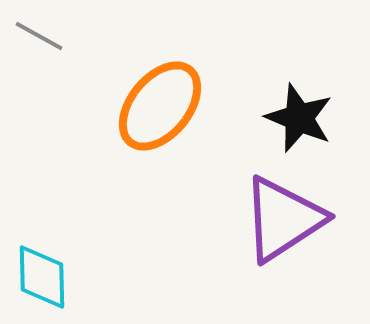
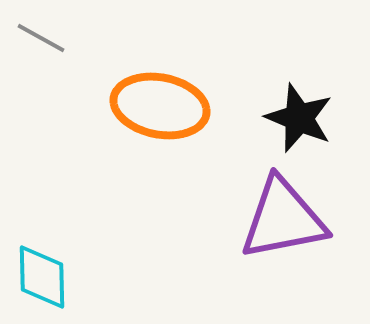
gray line: moved 2 px right, 2 px down
orange ellipse: rotated 62 degrees clockwise
purple triangle: rotated 22 degrees clockwise
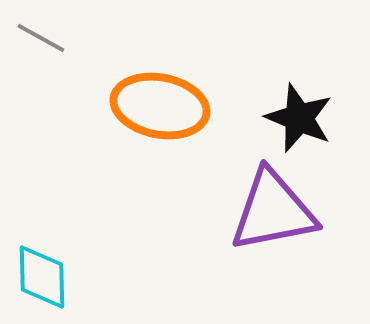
purple triangle: moved 10 px left, 8 px up
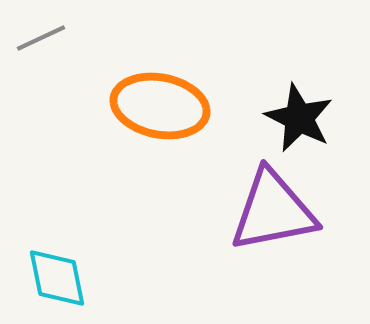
gray line: rotated 54 degrees counterclockwise
black star: rotated 4 degrees clockwise
cyan diamond: moved 15 px right, 1 px down; rotated 10 degrees counterclockwise
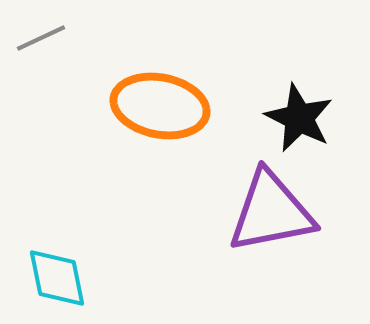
purple triangle: moved 2 px left, 1 px down
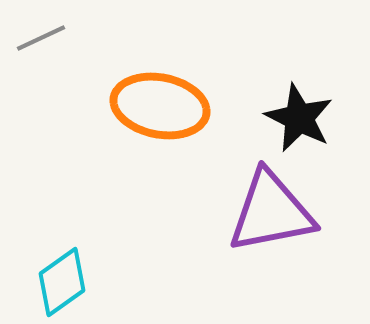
cyan diamond: moved 5 px right, 4 px down; rotated 66 degrees clockwise
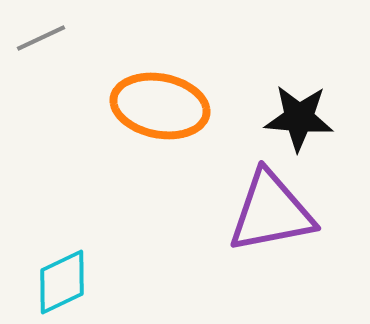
black star: rotated 22 degrees counterclockwise
cyan diamond: rotated 10 degrees clockwise
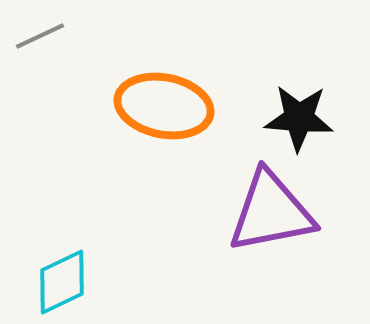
gray line: moved 1 px left, 2 px up
orange ellipse: moved 4 px right
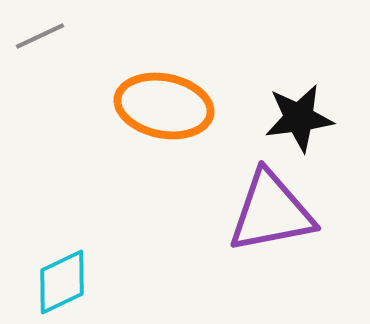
black star: rotated 12 degrees counterclockwise
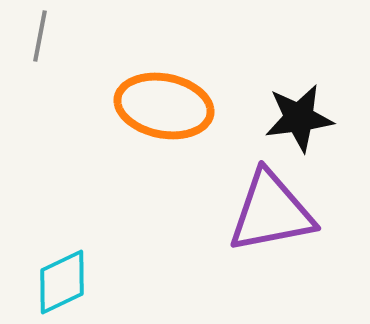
gray line: rotated 54 degrees counterclockwise
